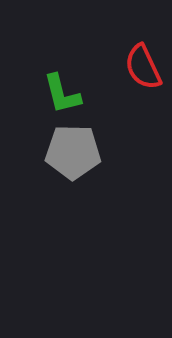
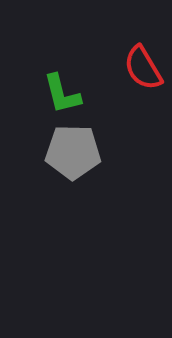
red semicircle: moved 1 px down; rotated 6 degrees counterclockwise
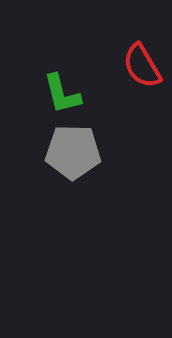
red semicircle: moved 1 px left, 2 px up
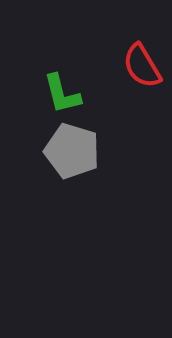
gray pentagon: moved 1 px left, 1 px up; rotated 16 degrees clockwise
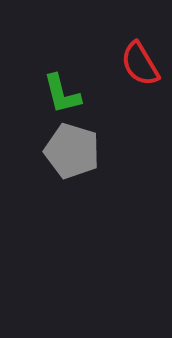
red semicircle: moved 2 px left, 2 px up
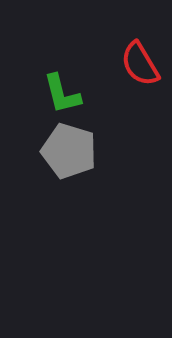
gray pentagon: moved 3 px left
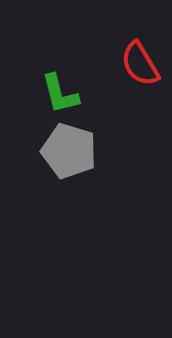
green L-shape: moved 2 px left
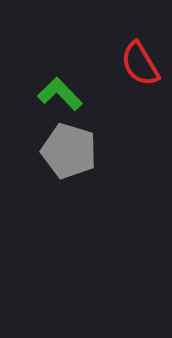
green L-shape: rotated 150 degrees clockwise
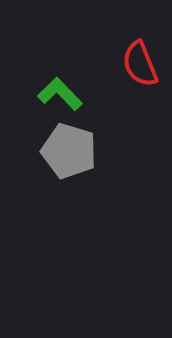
red semicircle: rotated 9 degrees clockwise
